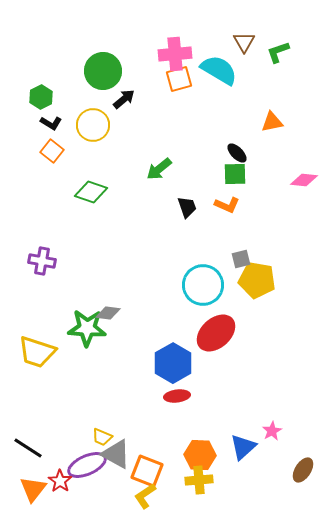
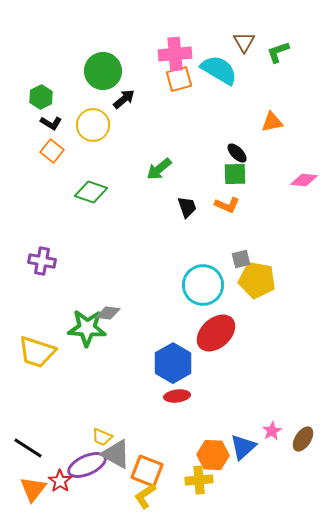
orange hexagon at (200, 455): moved 13 px right
brown ellipse at (303, 470): moved 31 px up
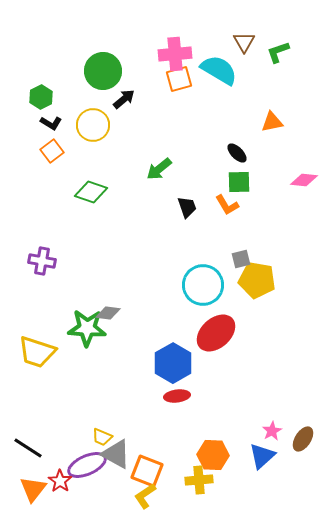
orange square at (52, 151): rotated 15 degrees clockwise
green square at (235, 174): moved 4 px right, 8 px down
orange L-shape at (227, 205): rotated 35 degrees clockwise
blue triangle at (243, 447): moved 19 px right, 9 px down
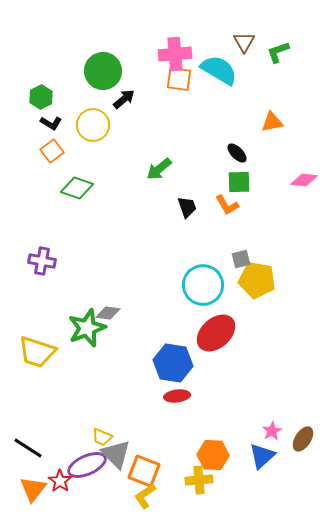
orange square at (179, 79): rotated 24 degrees clockwise
green diamond at (91, 192): moved 14 px left, 4 px up
green star at (87, 328): rotated 24 degrees counterclockwise
blue hexagon at (173, 363): rotated 21 degrees counterclockwise
gray triangle at (116, 454): rotated 16 degrees clockwise
orange square at (147, 471): moved 3 px left
